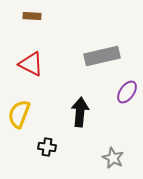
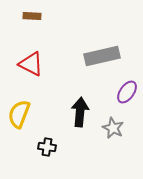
gray star: moved 30 px up
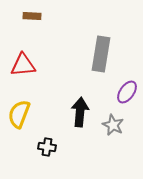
gray rectangle: moved 1 px left, 2 px up; rotated 68 degrees counterclockwise
red triangle: moved 8 px left, 1 px down; rotated 32 degrees counterclockwise
gray star: moved 3 px up
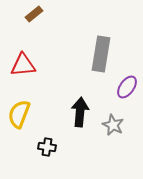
brown rectangle: moved 2 px right, 2 px up; rotated 42 degrees counterclockwise
purple ellipse: moved 5 px up
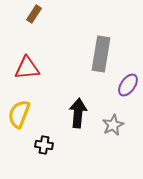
brown rectangle: rotated 18 degrees counterclockwise
red triangle: moved 4 px right, 3 px down
purple ellipse: moved 1 px right, 2 px up
black arrow: moved 2 px left, 1 px down
gray star: rotated 20 degrees clockwise
black cross: moved 3 px left, 2 px up
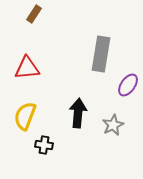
yellow semicircle: moved 6 px right, 2 px down
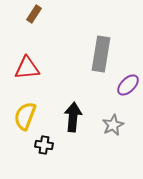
purple ellipse: rotated 10 degrees clockwise
black arrow: moved 5 px left, 4 px down
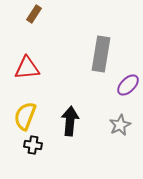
black arrow: moved 3 px left, 4 px down
gray star: moved 7 px right
black cross: moved 11 px left
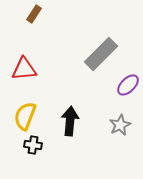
gray rectangle: rotated 36 degrees clockwise
red triangle: moved 3 px left, 1 px down
